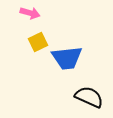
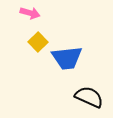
yellow square: rotated 18 degrees counterclockwise
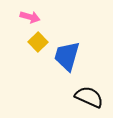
pink arrow: moved 4 px down
blue trapezoid: moved 2 px up; rotated 112 degrees clockwise
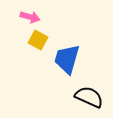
yellow square: moved 2 px up; rotated 18 degrees counterclockwise
blue trapezoid: moved 3 px down
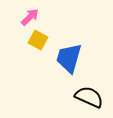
pink arrow: rotated 60 degrees counterclockwise
blue trapezoid: moved 2 px right, 1 px up
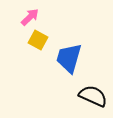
black semicircle: moved 4 px right, 1 px up
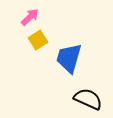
yellow square: rotated 30 degrees clockwise
black semicircle: moved 5 px left, 3 px down
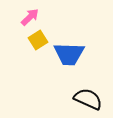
blue trapezoid: moved 4 px up; rotated 104 degrees counterclockwise
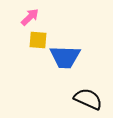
yellow square: rotated 36 degrees clockwise
blue trapezoid: moved 4 px left, 3 px down
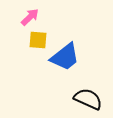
blue trapezoid: rotated 40 degrees counterclockwise
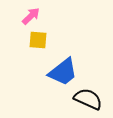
pink arrow: moved 1 px right, 1 px up
blue trapezoid: moved 2 px left, 15 px down
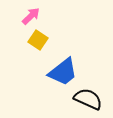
yellow square: rotated 30 degrees clockwise
